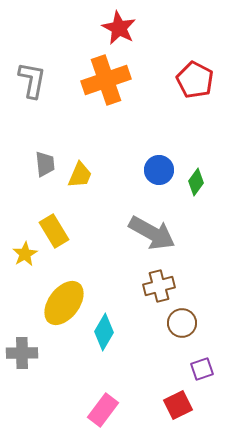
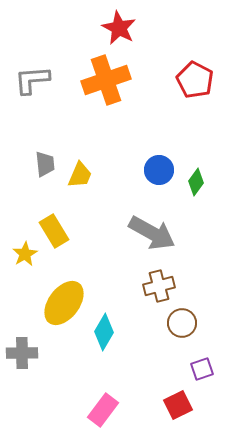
gray L-shape: rotated 105 degrees counterclockwise
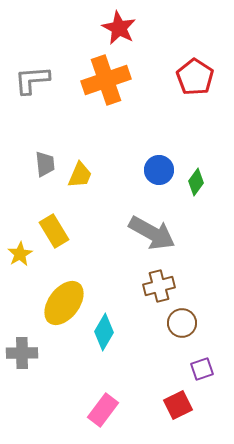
red pentagon: moved 3 px up; rotated 6 degrees clockwise
yellow star: moved 5 px left
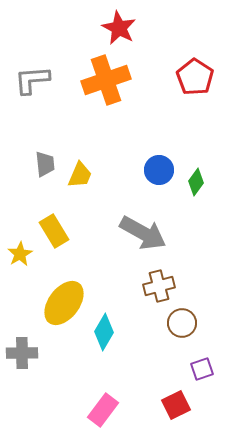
gray arrow: moved 9 px left
red square: moved 2 px left
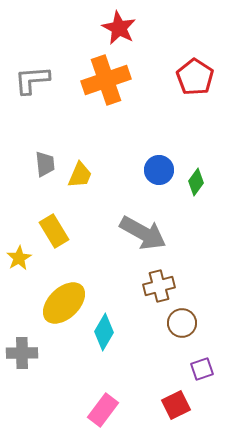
yellow star: moved 1 px left, 4 px down
yellow ellipse: rotated 9 degrees clockwise
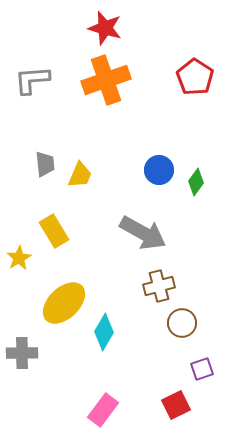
red star: moved 14 px left; rotated 12 degrees counterclockwise
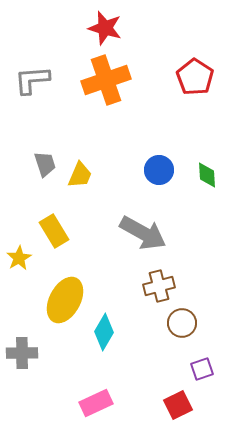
gray trapezoid: rotated 12 degrees counterclockwise
green diamond: moved 11 px right, 7 px up; rotated 40 degrees counterclockwise
yellow ellipse: moved 1 px right, 3 px up; rotated 18 degrees counterclockwise
red square: moved 2 px right
pink rectangle: moved 7 px left, 7 px up; rotated 28 degrees clockwise
